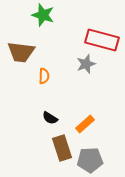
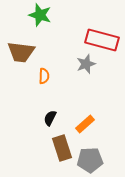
green star: moved 3 px left
black semicircle: rotated 84 degrees clockwise
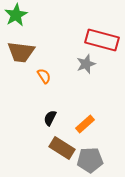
green star: moved 24 px left; rotated 25 degrees clockwise
orange semicircle: rotated 35 degrees counterclockwise
brown rectangle: rotated 40 degrees counterclockwise
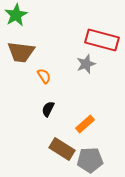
black semicircle: moved 2 px left, 9 px up
brown rectangle: moved 1 px down
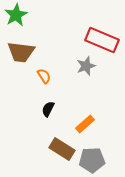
red rectangle: rotated 8 degrees clockwise
gray star: moved 2 px down
gray pentagon: moved 2 px right
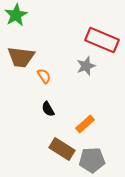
brown trapezoid: moved 5 px down
black semicircle: rotated 56 degrees counterclockwise
